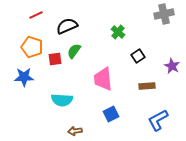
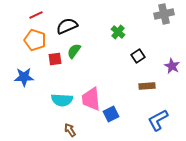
orange pentagon: moved 3 px right, 7 px up
pink trapezoid: moved 12 px left, 20 px down
brown arrow: moved 5 px left, 1 px up; rotated 64 degrees clockwise
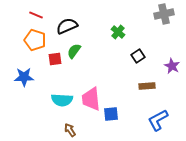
red line: rotated 48 degrees clockwise
blue square: rotated 21 degrees clockwise
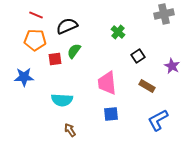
orange pentagon: rotated 15 degrees counterclockwise
brown rectangle: rotated 35 degrees clockwise
pink trapezoid: moved 16 px right, 16 px up
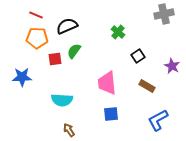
orange pentagon: moved 2 px right, 2 px up
blue star: moved 2 px left
brown arrow: moved 1 px left
